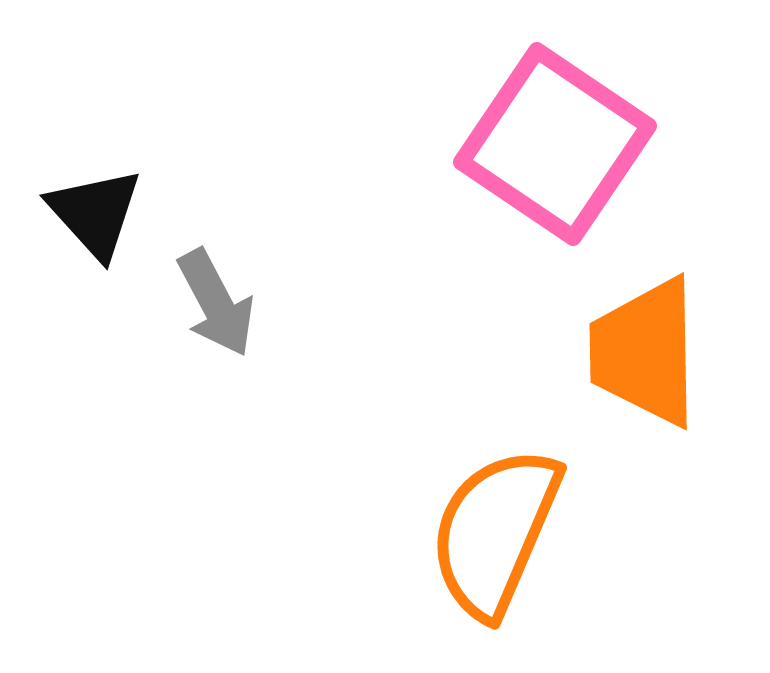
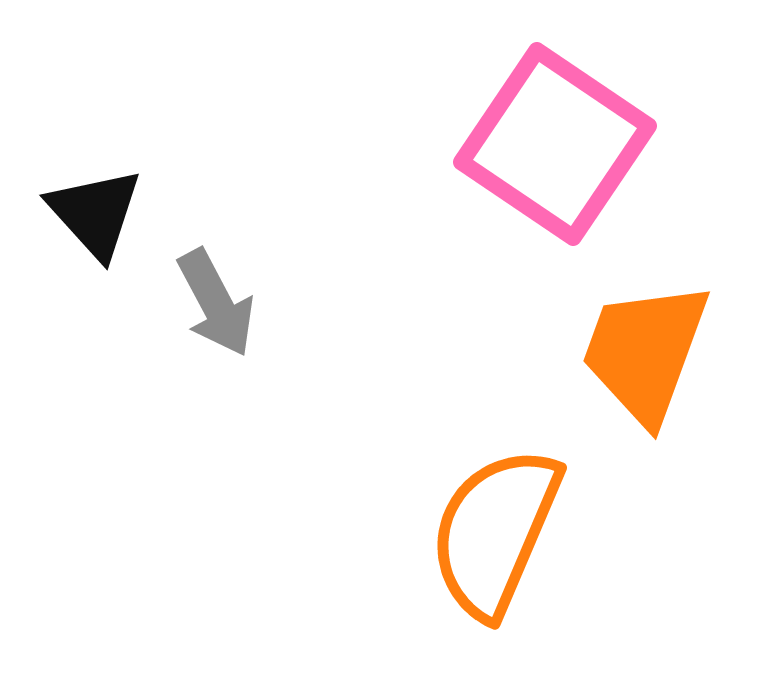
orange trapezoid: rotated 21 degrees clockwise
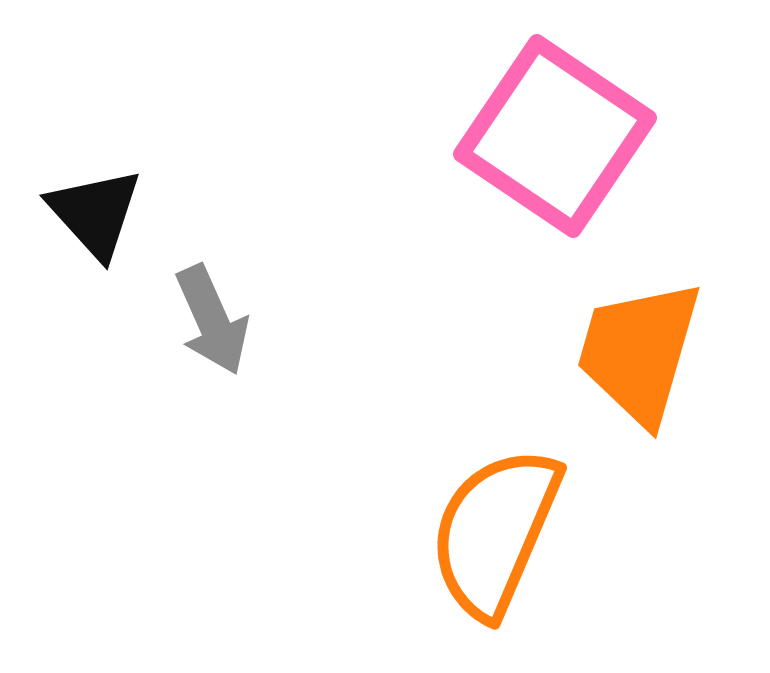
pink square: moved 8 px up
gray arrow: moved 4 px left, 17 px down; rotated 4 degrees clockwise
orange trapezoid: moved 6 px left; rotated 4 degrees counterclockwise
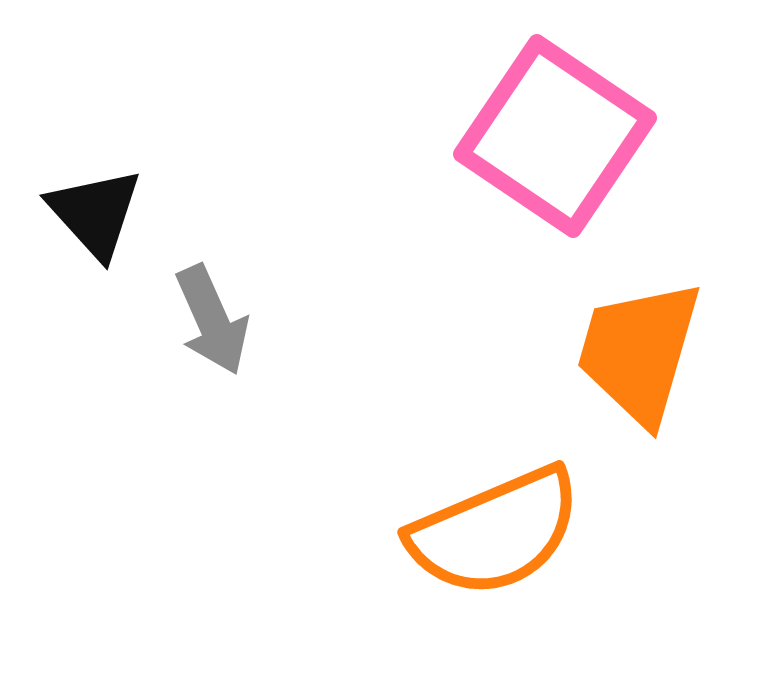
orange semicircle: rotated 136 degrees counterclockwise
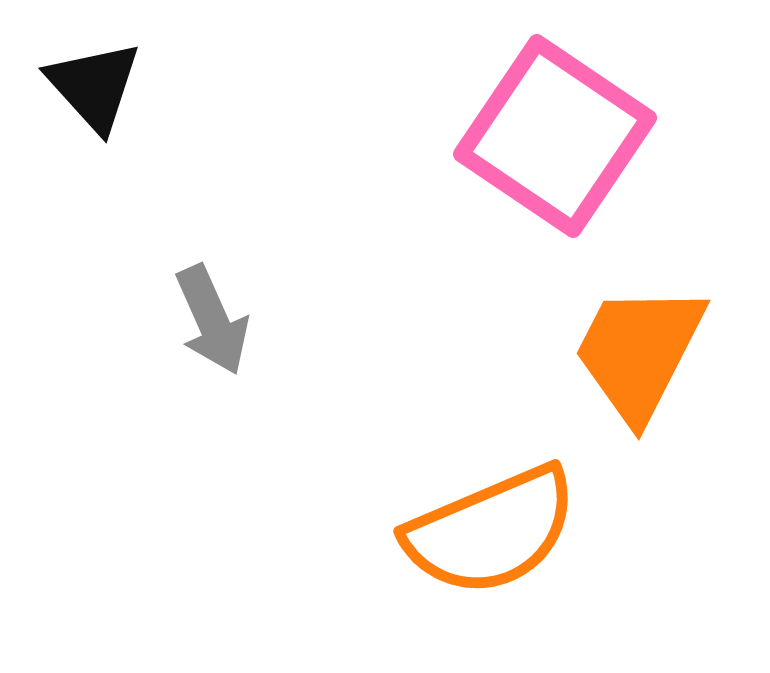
black triangle: moved 1 px left, 127 px up
orange trapezoid: rotated 11 degrees clockwise
orange semicircle: moved 4 px left, 1 px up
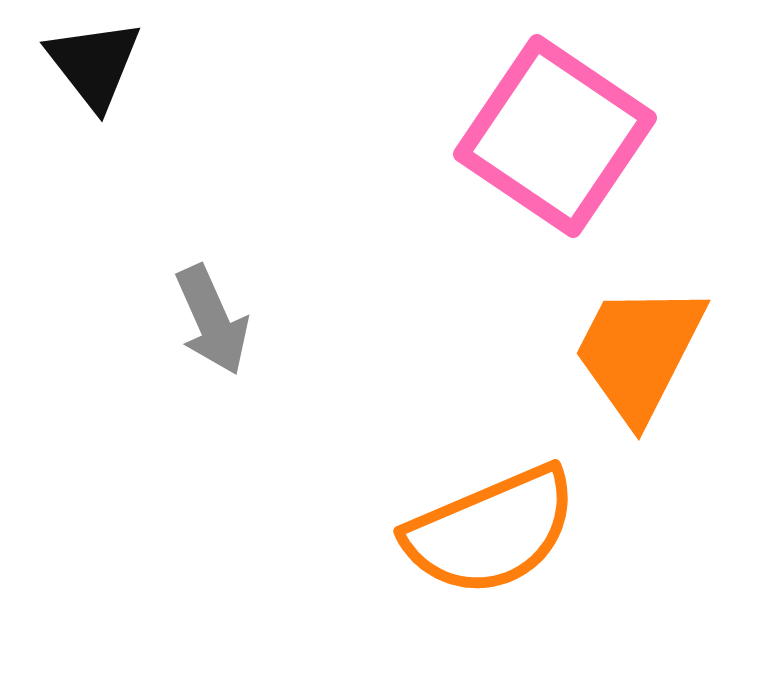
black triangle: moved 22 px up; rotated 4 degrees clockwise
